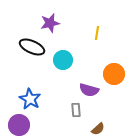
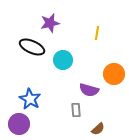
purple circle: moved 1 px up
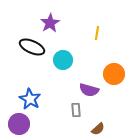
purple star: rotated 18 degrees counterclockwise
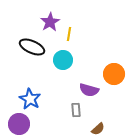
purple star: moved 1 px up
yellow line: moved 28 px left, 1 px down
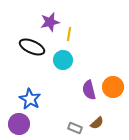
purple star: rotated 18 degrees clockwise
orange circle: moved 1 px left, 13 px down
purple semicircle: rotated 60 degrees clockwise
gray rectangle: moved 1 px left, 18 px down; rotated 64 degrees counterclockwise
brown semicircle: moved 1 px left, 6 px up
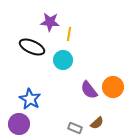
purple star: rotated 18 degrees clockwise
purple semicircle: rotated 24 degrees counterclockwise
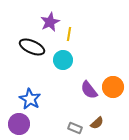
purple star: rotated 30 degrees counterclockwise
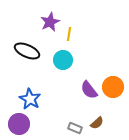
black ellipse: moved 5 px left, 4 px down
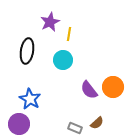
black ellipse: rotated 75 degrees clockwise
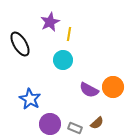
black ellipse: moved 7 px left, 7 px up; rotated 40 degrees counterclockwise
purple semicircle: rotated 24 degrees counterclockwise
purple circle: moved 31 px right
